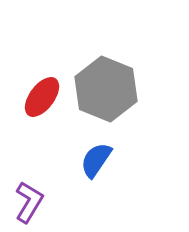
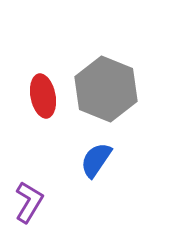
red ellipse: moved 1 px right, 1 px up; rotated 48 degrees counterclockwise
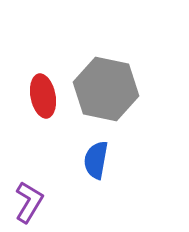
gray hexagon: rotated 10 degrees counterclockwise
blue semicircle: rotated 24 degrees counterclockwise
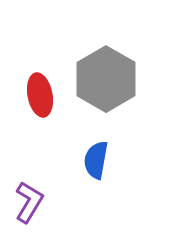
gray hexagon: moved 10 px up; rotated 18 degrees clockwise
red ellipse: moved 3 px left, 1 px up
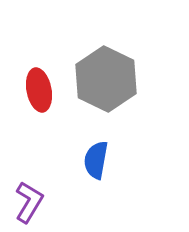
gray hexagon: rotated 4 degrees counterclockwise
red ellipse: moved 1 px left, 5 px up
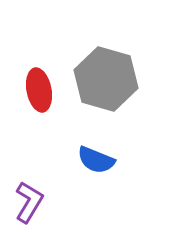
gray hexagon: rotated 10 degrees counterclockwise
blue semicircle: rotated 78 degrees counterclockwise
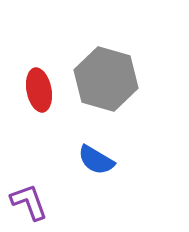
blue semicircle: rotated 9 degrees clockwise
purple L-shape: rotated 51 degrees counterclockwise
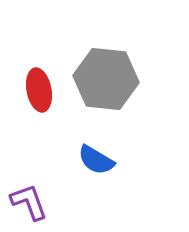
gray hexagon: rotated 10 degrees counterclockwise
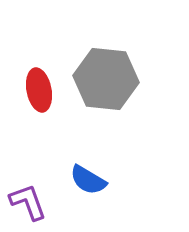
blue semicircle: moved 8 px left, 20 px down
purple L-shape: moved 1 px left
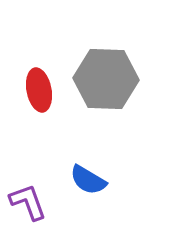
gray hexagon: rotated 4 degrees counterclockwise
